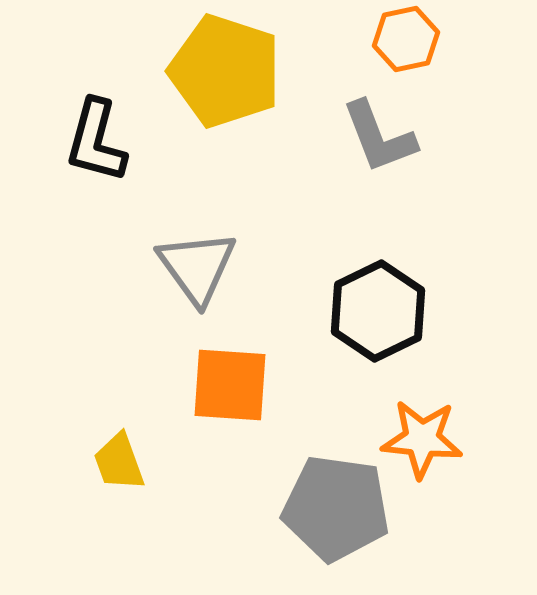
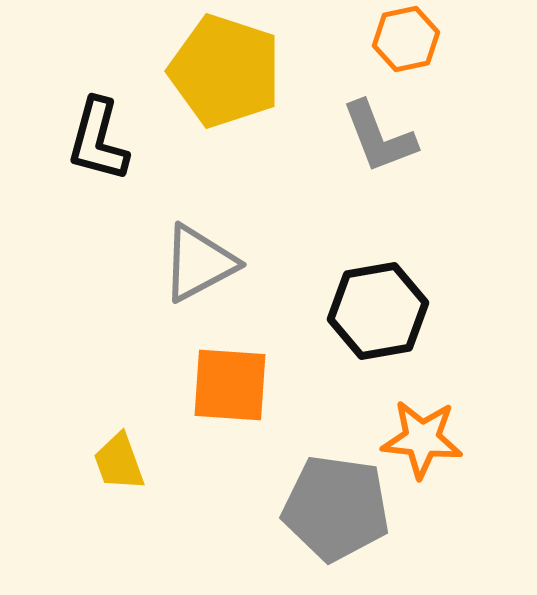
black L-shape: moved 2 px right, 1 px up
gray triangle: moved 2 px right, 4 px up; rotated 38 degrees clockwise
black hexagon: rotated 16 degrees clockwise
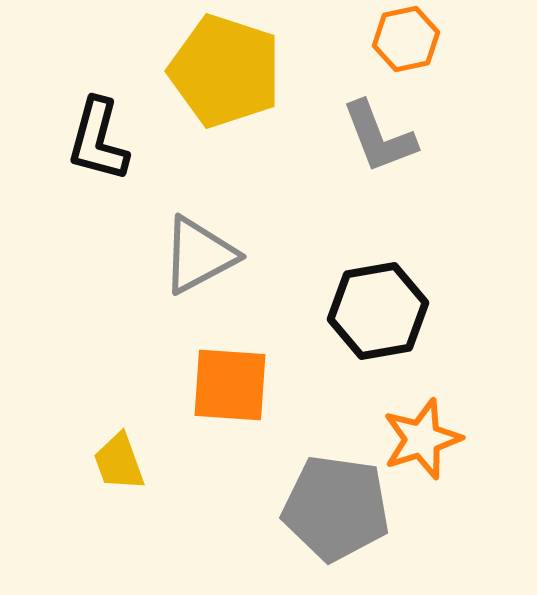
gray triangle: moved 8 px up
orange star: rotated 24 degrees counterclockwise
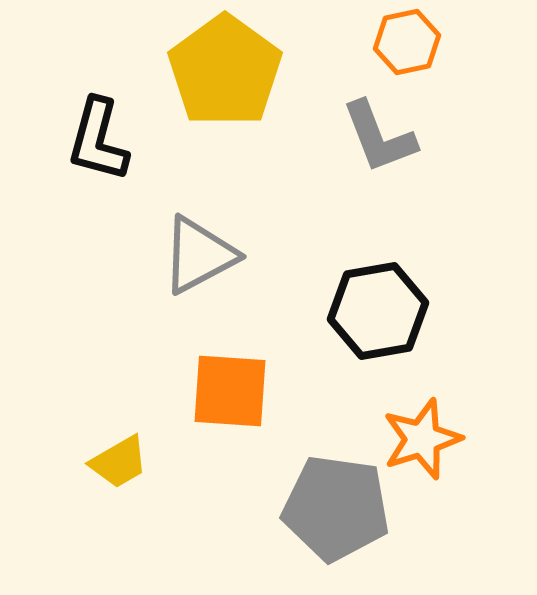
orange hexagon: moved 1 px right, 3 px down
yellow pentagon: rotated 18 degrees clockwise
orange square: moved 6 px down
yellow trapezoid: rotated 100 degrees counterclockwise
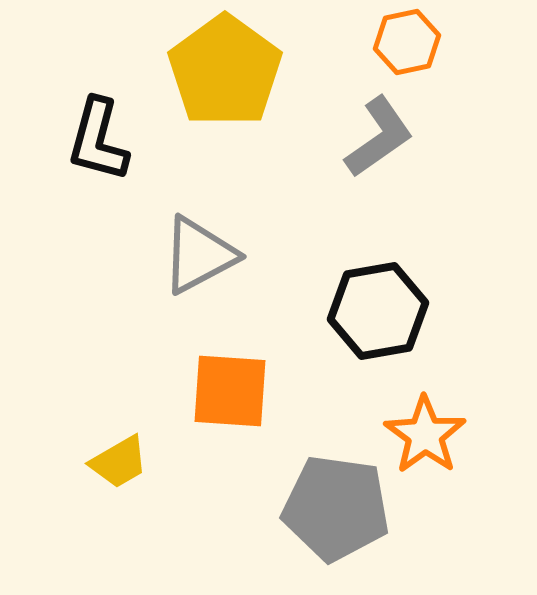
gray L-shape: rotated 104 degrees counterclockwise
orange star: moved 3 px right, 4 px up; rotated 18 degrees counterclockwise
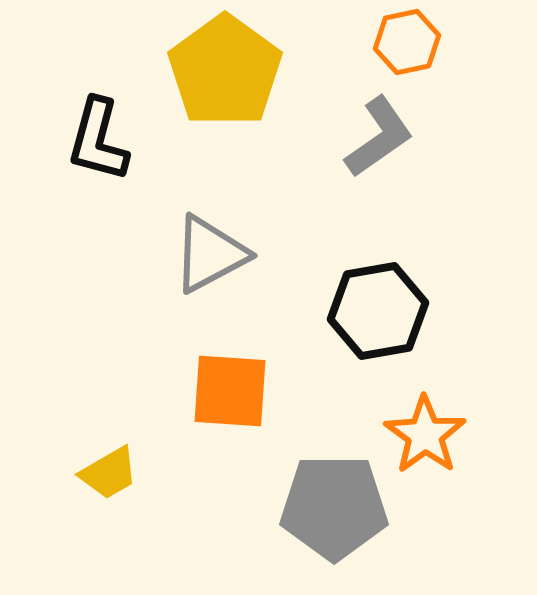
gray triangle: moved 11 px right, 1 px up
yellow trapezoid: moved 10 px left, 11 px down
gray pentagon: moved 2 px left, 1 px up; rotated 8 degrees counterclockwise
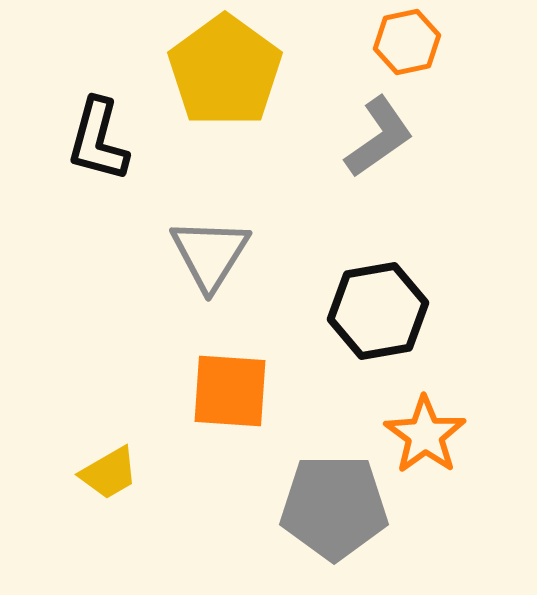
gray triangle: rotated 30 degrees counterclockwise
